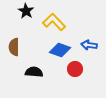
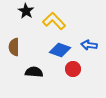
yellow L-shape: moved 1 px up
red circle: moved 2 px left
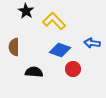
blue arrow: moved 3 px right, 2 px up
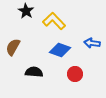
brown semicircle: moved 1 px left; rotated 30 degrees clockwise
red circle: moved 2 px right, 5 px down
